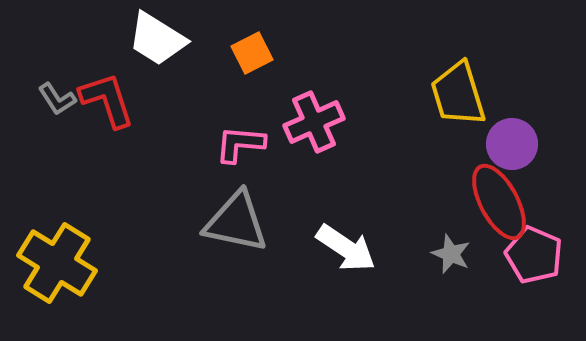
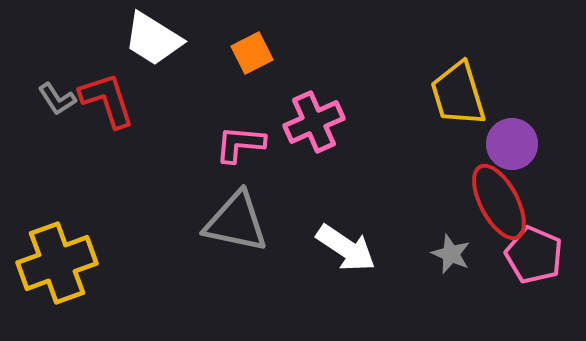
white trapezoid: moved 4 px left
yellow cross: rotated 38 degrees clockwise
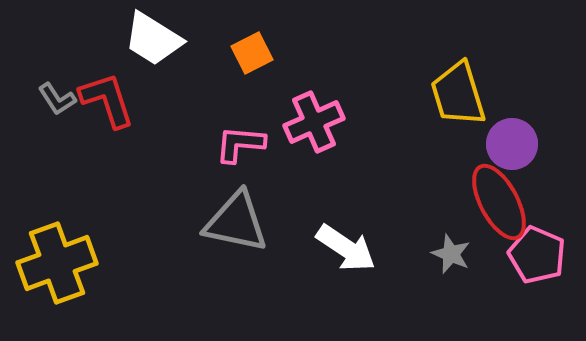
pink pentagon: moved 3 px right
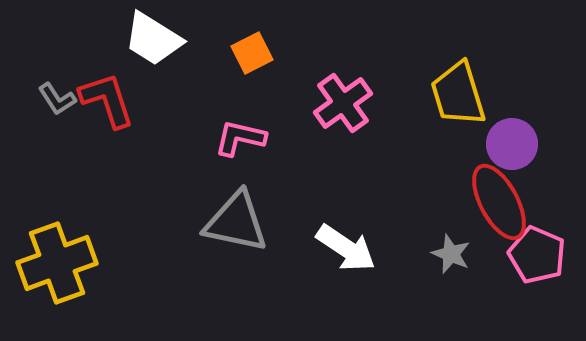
pink cross: moved 29 px right, 19 px up; rotated 12 degrees counterclockwise
pink L-shape: moved 6 px up; rotated 8 degrees clockwise
